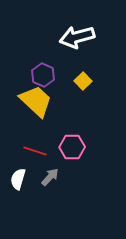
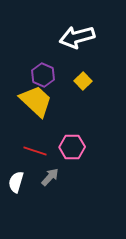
white semicircle: moved 2 px left, 3 px down
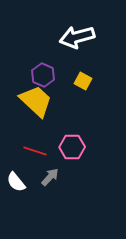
yellow square: rotated 18 degrees counterclockwise
white semicircle: rotated 55 degrees counterclockwise
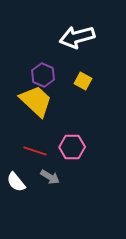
gray arrow: rotated 78 degrees clockwise
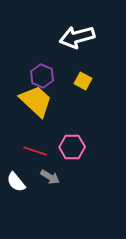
purple hexagon: moved 1 px left, 1 px down
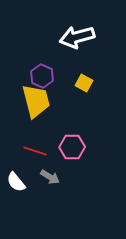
yellow square: moved 1 px right, 2 px down
yellow trapezoid: rotated 33 degrees clockwise
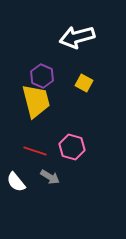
pink hexagon: rotated 15 degrees clockwise
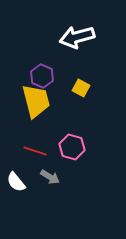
yellow square: moved 3 px left, 5 px down
